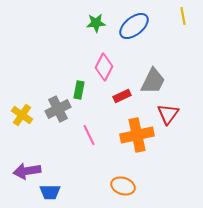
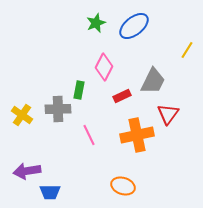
yellow line: moved 4 px right, 34 px down; rotated 42 degrees clockwise
green star: rotated 18 degrees counterclockwise
gray cross: rotated 25 degrees clockwise
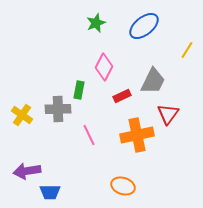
blue ellipse: moved 10 px right
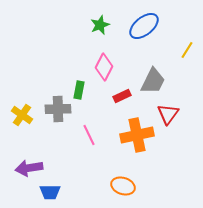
green star: moved 4 px right, 2 px down
purple arrow: moved 2 px right, 3 px up
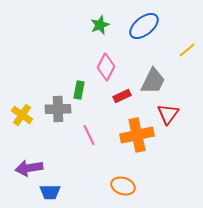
yellow line: rotated 18 degrees clockwise
pink diamond: moved 2 px right
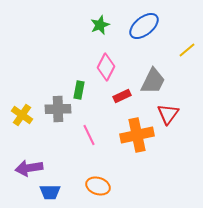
orange ellipse: moved 25 px left
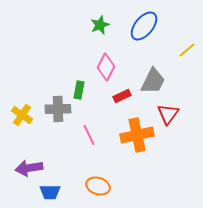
blue ellipse: rotated 12 degrees counterclockwise
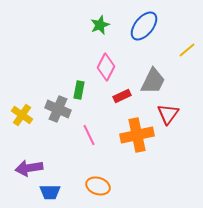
gray cross: rotated 25 degrees clockwise
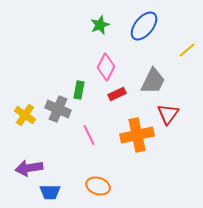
red rectangle: moved 5 px left, 2 px up
yellow cross: moved 3 px right
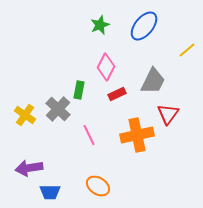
gray cross: rotated 20 degrees clockwise
orange ellipse: rotated 15 degrees clockwise
